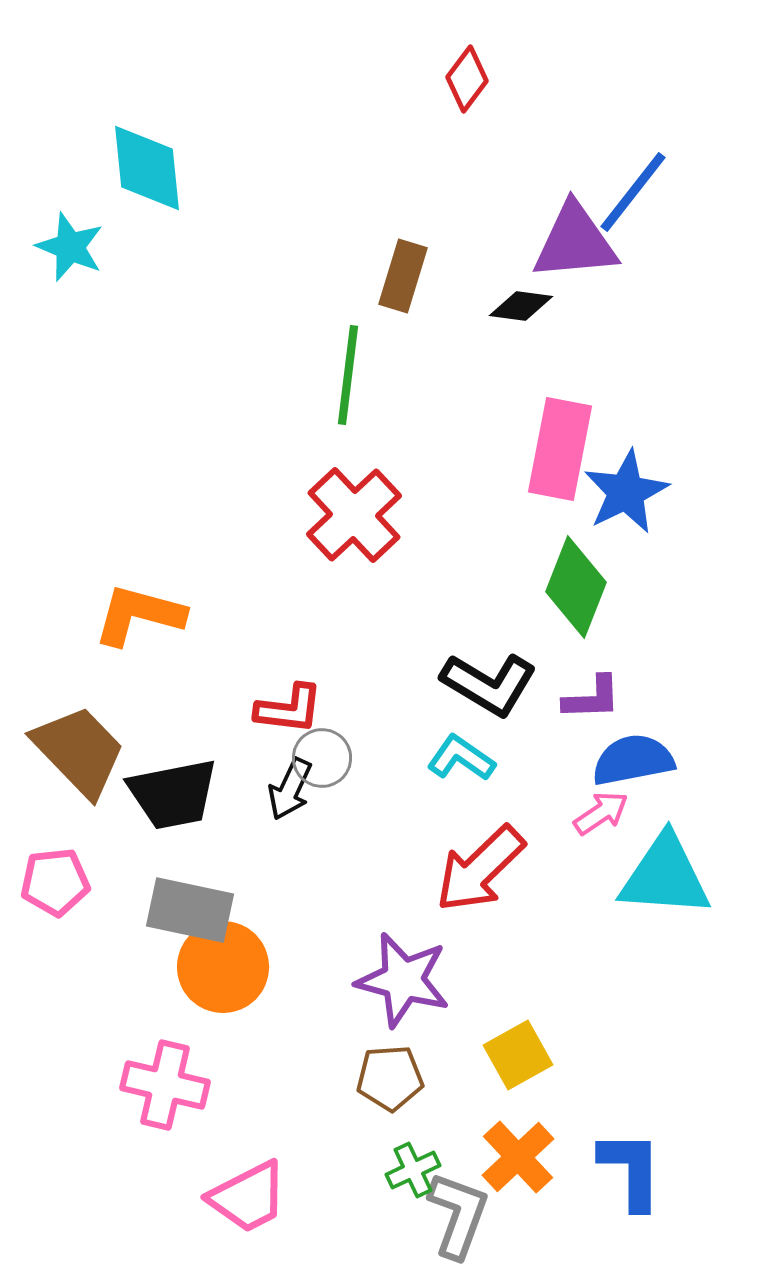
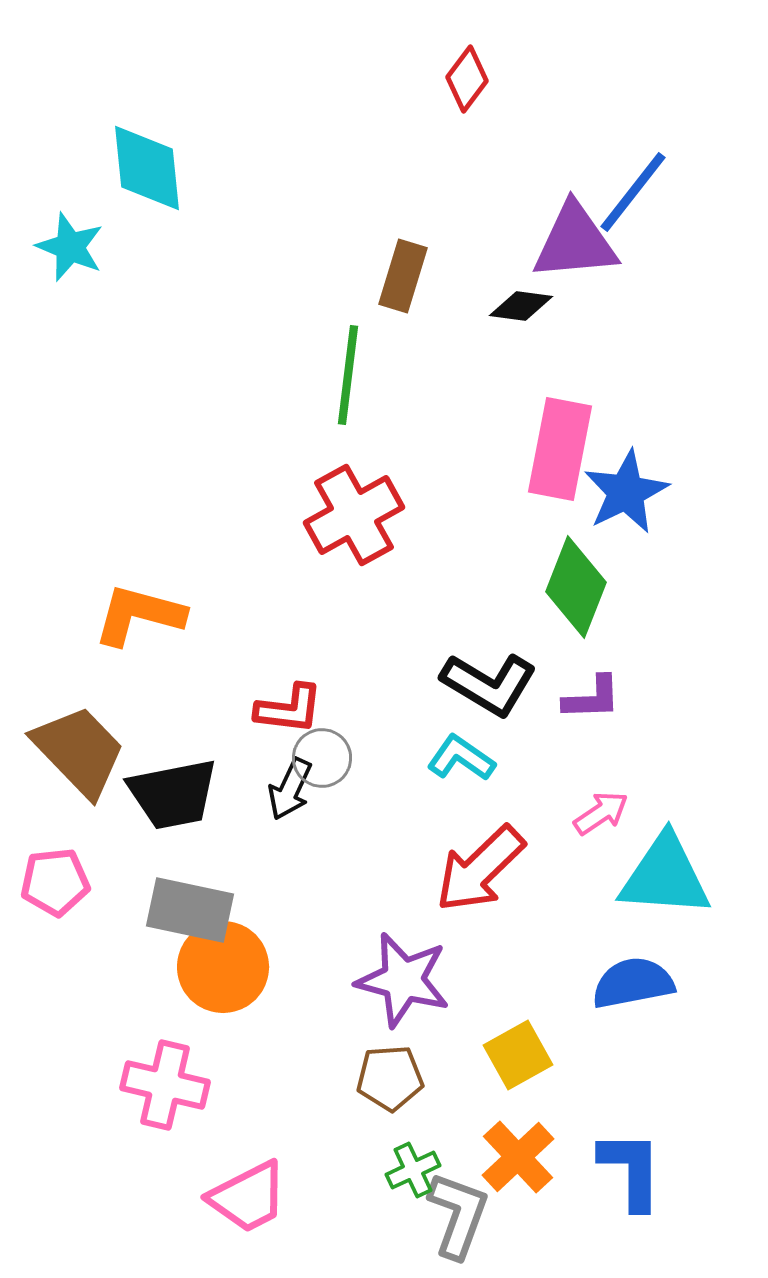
red cross: rotated 14 degrees clockwise
blue semicircle: moved 223 px down
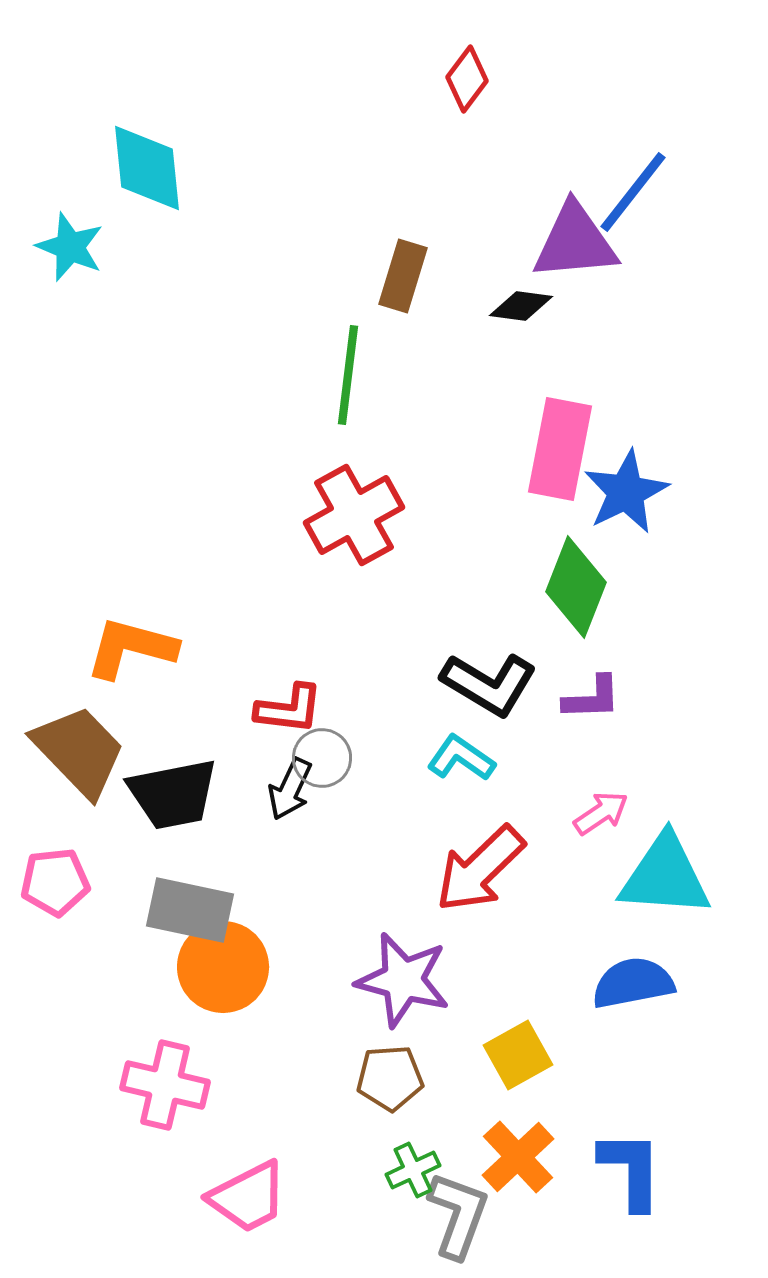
orange L-shape: moved 8 px left, 33 px down
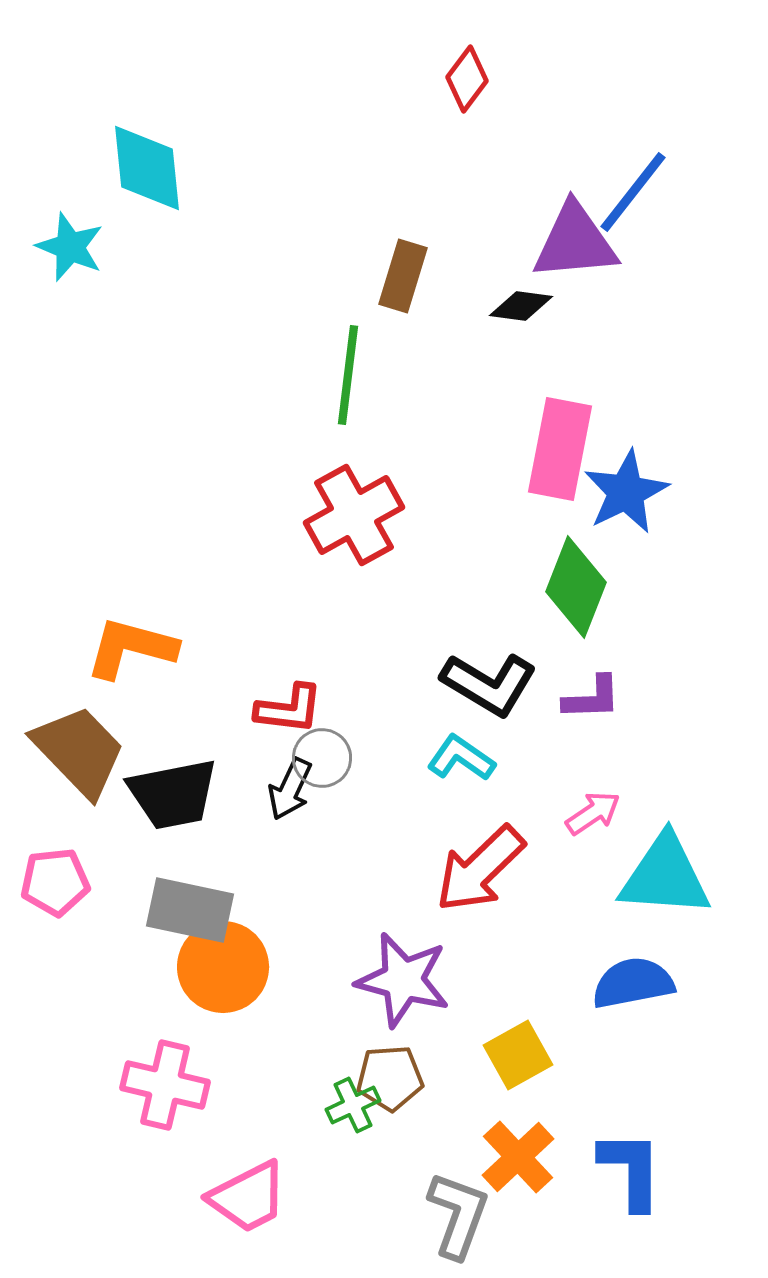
pink arrow: moved 8 px left
green cross: moved 60 px left, 65 px up
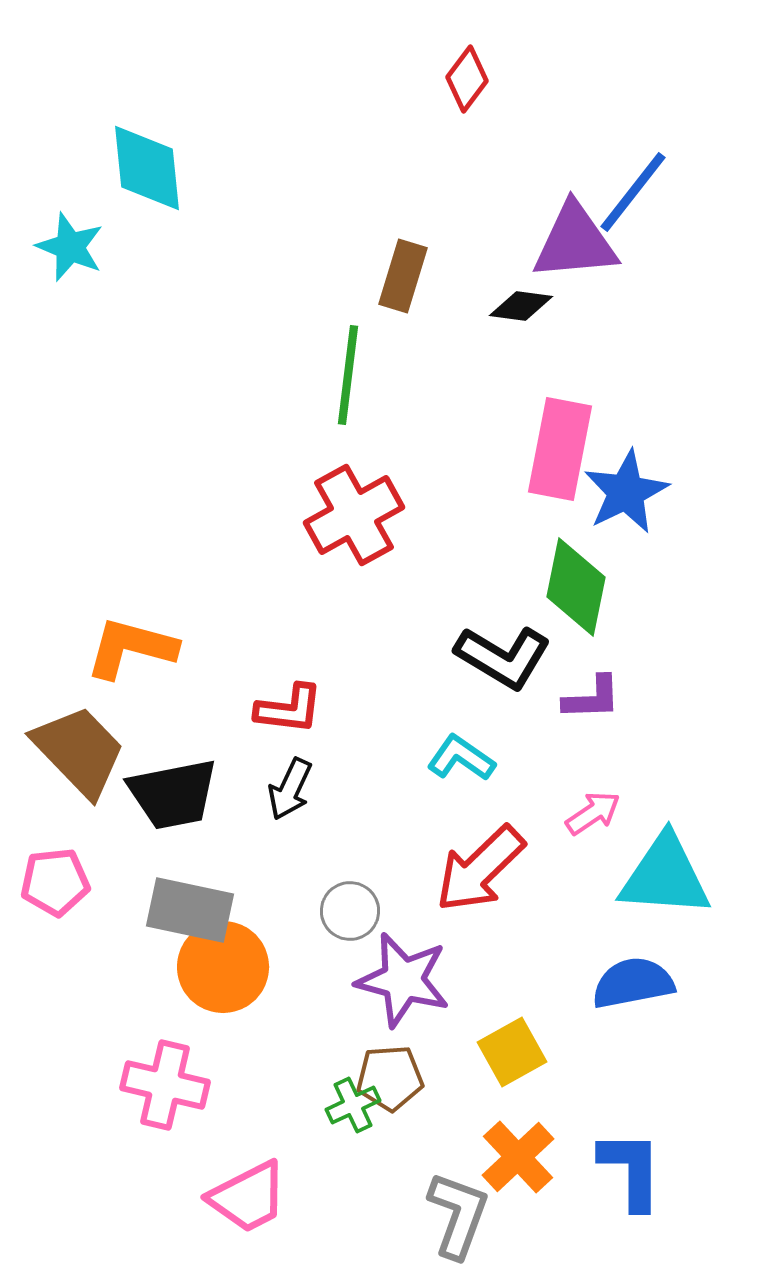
green diamond: rotated 10 degrees counterclockwise
black L-shape: moved 14 px right, 27 px up
gray circle: moved 28 px right, 153 px down
yellow square: moved 6 px left, 3 px up
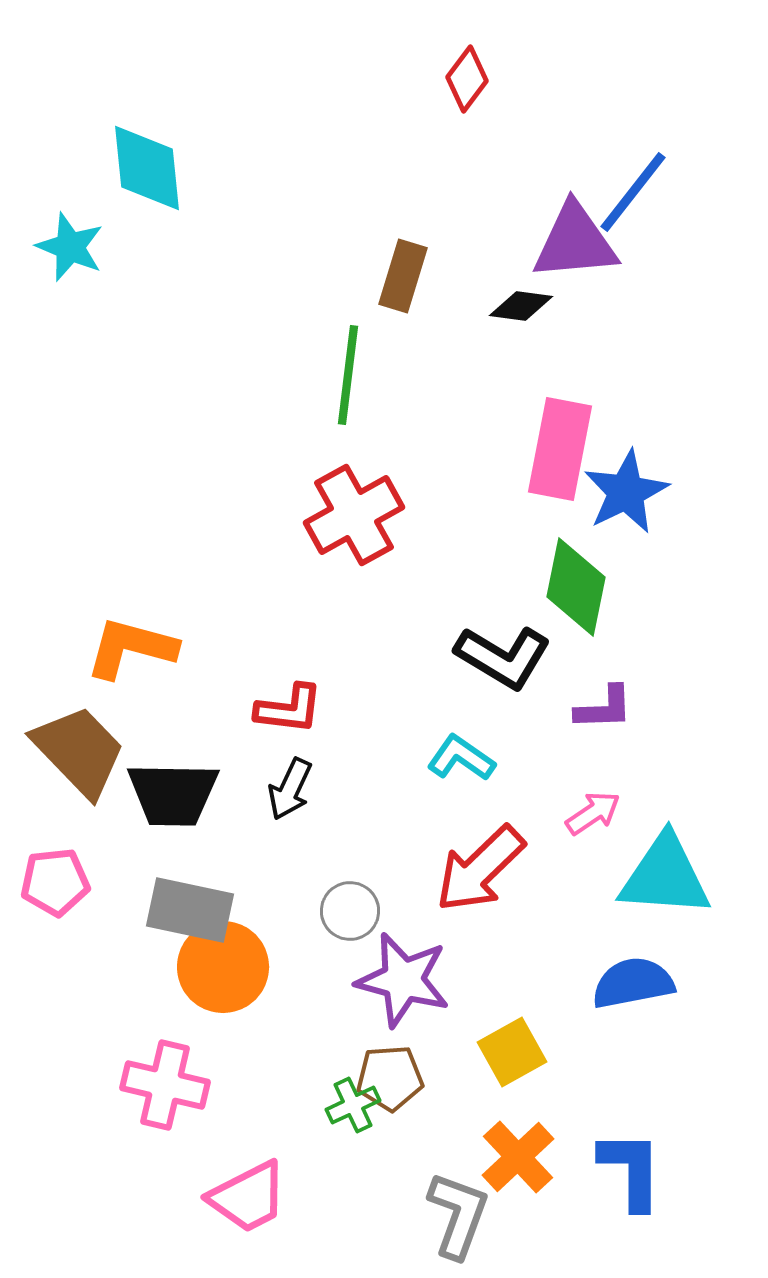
purple L-shape: moved 12 px right, 10 px down
black trapezoid: rotated 12 degrees clockwise
